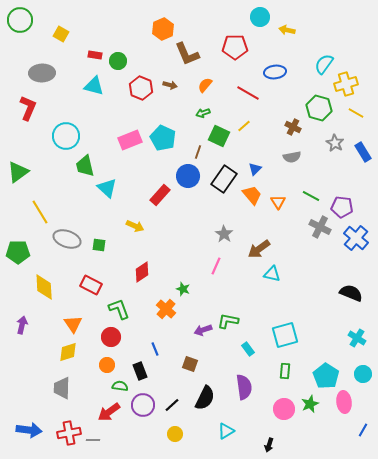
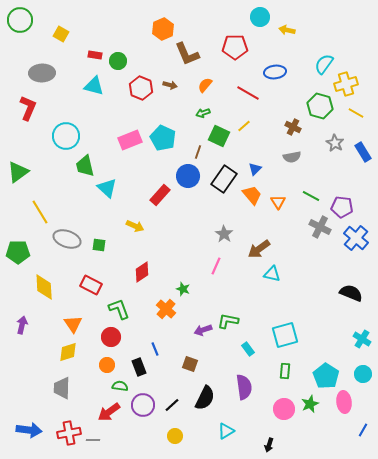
green hexagon at (319, 108): moved 1 px right, 2 px up
cyan cross at (357, 338): moved 5 px right, 1 px down
black rectangle at (140, 371): moved 1 px left, 4 px up
yellow circle at (175, 434): moved 2 px down
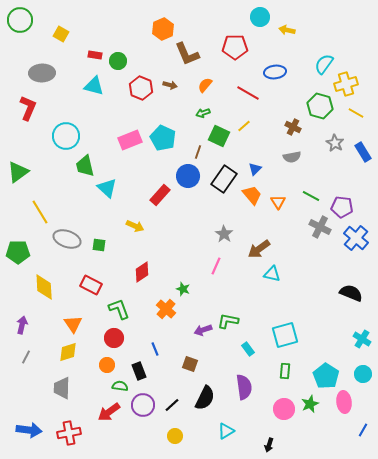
red circle at (111, 337): moved 3 px right, 1 px down
black rectangle at (139, 367): moved 4 px down
gray line at (93, 440): moved 67 px left, 83 px up; rotated 64 degrees counterclockwise
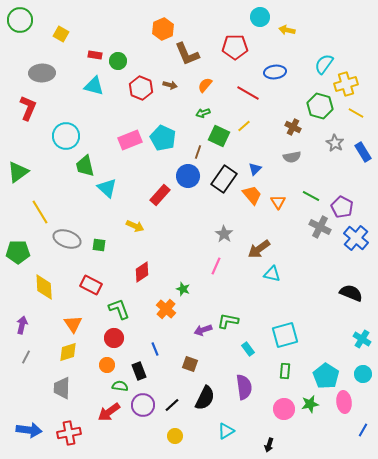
purple pentagon at (342, 207): rotated 20 degrees clockwise
green star at (310, 404): rotated 12 degrees clockwise
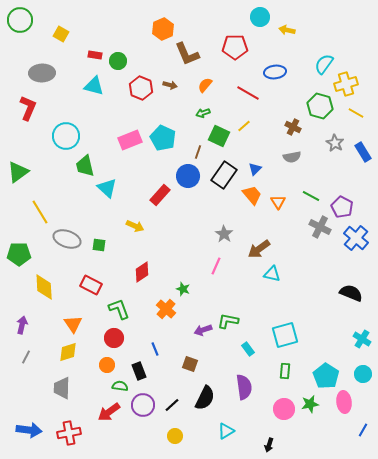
black rectangle at (224, 179): moved 4 px up
green pentagon at (18, 252): moved 1 px right, 2 px down
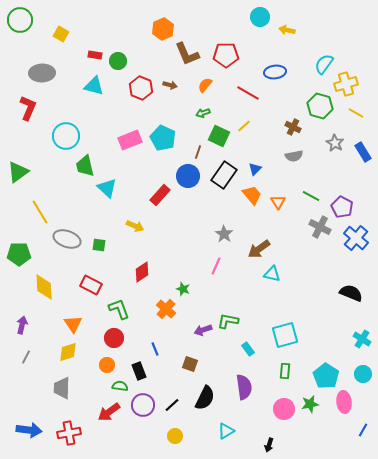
red pentagon at (235, 47): moved 9 px left, 8 px down
gray semicircle at (292, 157): moved 2 px right, 1 px up
